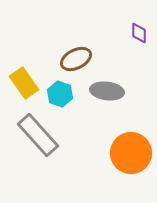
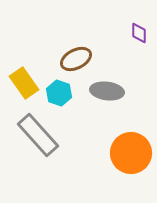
cyan hexagon: moved 1 px left, 1 px up
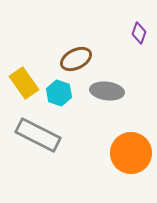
purple diamond: rotated 20 degrees clockwise
gray rectangle: rotated 21 degrees counterclockwise
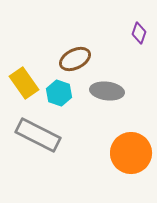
brown ellipse: moved 1 px left
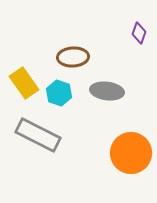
brown ellipse: moved 2 px left, 2 px up; rotated 24 degrees clockwise
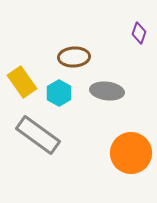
brown ellipse: moved 1 px right
yellow rectangle: moved 2 px left, 1 px up
cyan hexagon: rotated 10 degrees clockwise
gray rectangle: rotated 9 degrees clockwise
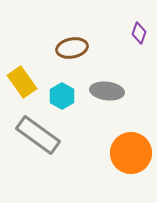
brown ellipse: moved 2 px left, 9 px up; rotated 8 degrees counterclockwise
cyan hexagon: moved 3 px right, 3 px down
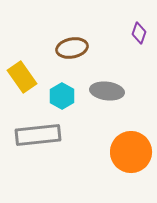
yellow rectangle: moved 5 px up
gray rectangle: rotated 42 degrees counterclockwise
orange circle: moved 1 px up
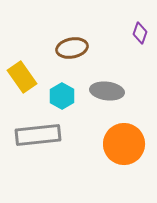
purple diamond: moved 1 px right
orange circle: moved 7 px left, 8 px up
